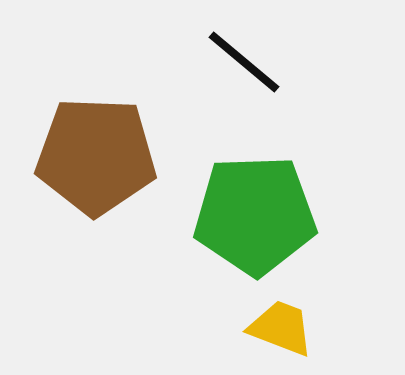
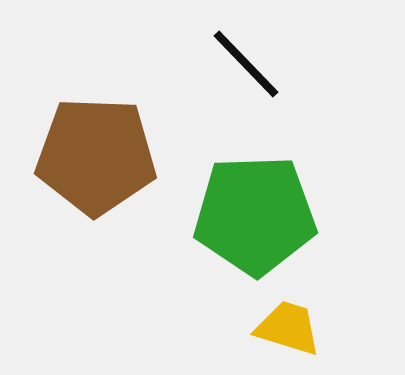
black line: moved 2 px right, 2 px down; rotated 6 degrees clockwise
yellow trapezoid: moved 7 px right; rotated 4 degrees counterclockwise
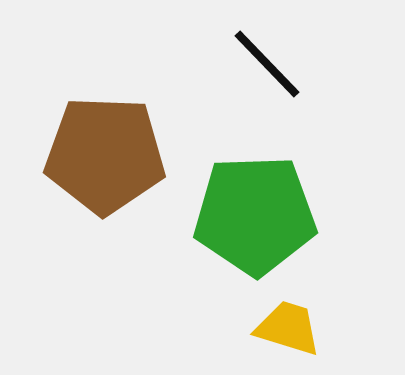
black line: moved 21 px right
brown pentagon: moved 9 px right, 1 px up
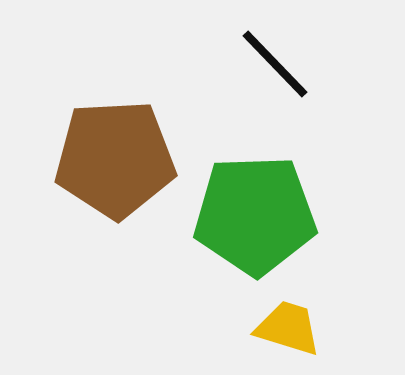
black line: moved 8 px right
brown pentagon: moved 10 px right, 4 px down; rotated 5 degrees counterclockwise
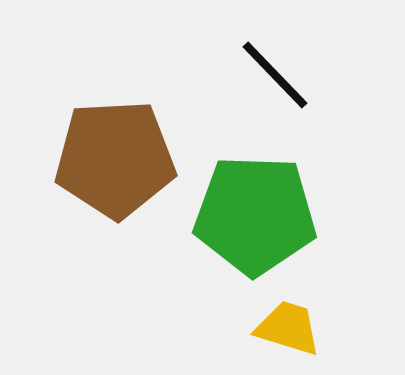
black line: moved 11 px down
green pentagon: rotated 4 degrees clockwise
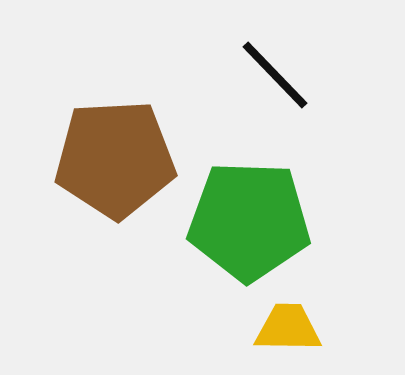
green pentagon: moved 6 px left, 6 px down
yellow trapezoid: rotated 16 degrees counterclockwise
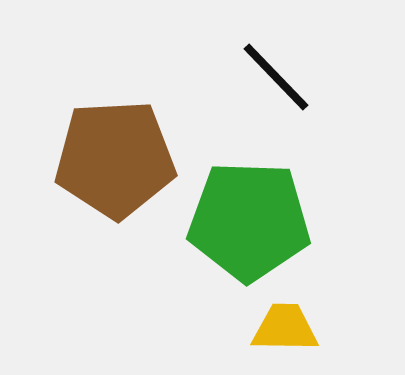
black line: moved 1 px right, 2 px down
yellow trapezoid: moved 3 px left
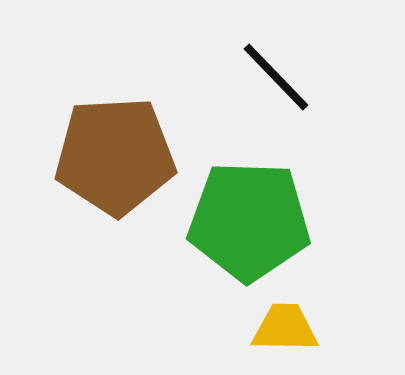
brown pentagon: moved 3 px up
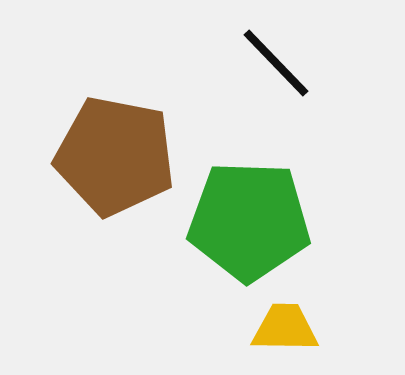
black line: moved 14 px up
brown pentagon: rotated 14 degrees clockwise
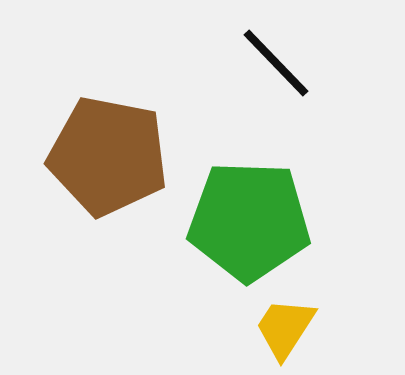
brown pentagon: moved 7 px left
yellow trapezoid: rotated 58 degrees counterclockwise
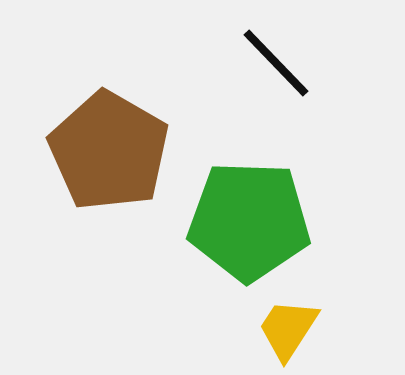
brown pentagon: moved 1 px right, 5 px up; rotated 19 degrees clockwise
yellow trapezoid: moved 3 px right, 1 px down
